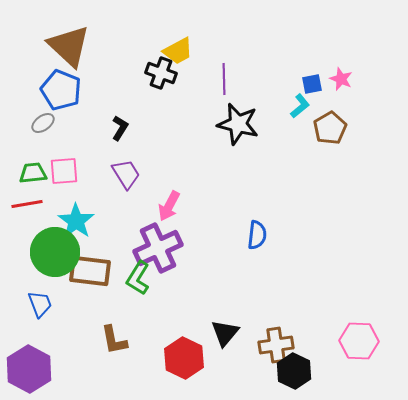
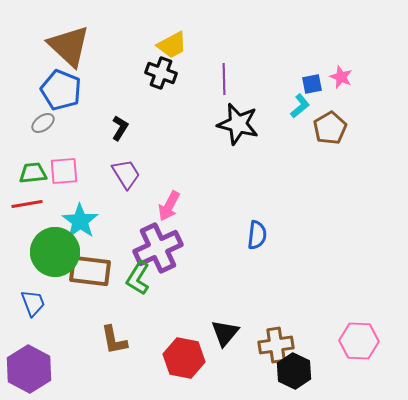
yellow trapezoid: moved 6 px left, 6 px up
pink star: moved 2 px up
cyan star: moved 4 px right
blue trapezoid: moved 7 px left, 1 px up
red hexagon: rotated 15 degrees counterclockwise
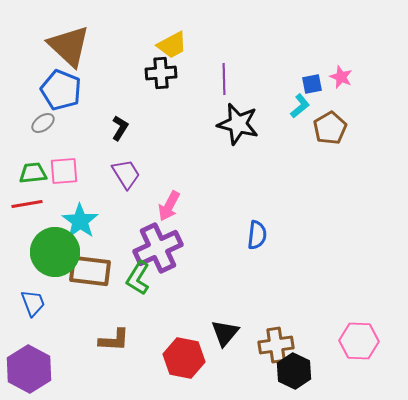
black cross: rotated 24 degrees counterclockwise
brown L-shape: rotated 76 degrees counterclockwise
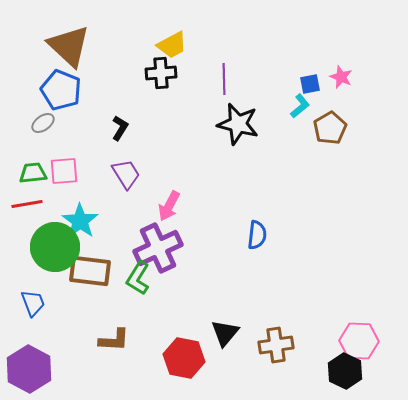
blue square: moved 2 px left
green circle: moved 5 px up
black hexagon: moved 51 px right
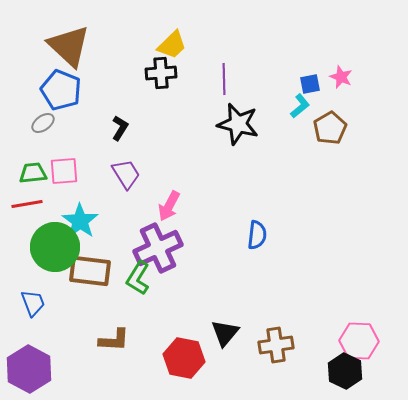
yellow trapezoid: rotated 16 degrees counterclockwise
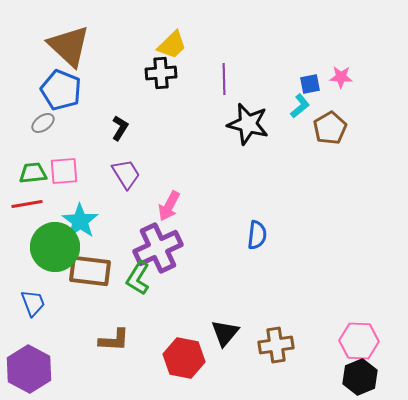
pink star: rotated 20 degrees counterclockwise
black star: moved 10 px right
black hexagon: moved 15 px right, 6 px down; rotated 12 degrees clockwise
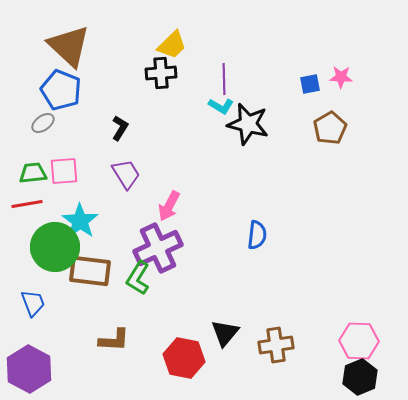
cyan L-shape: moved 79 px left; rotated 70 degrees clockwise
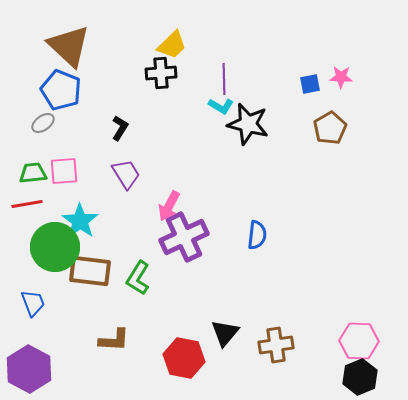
purple cross: moved 26 px right, 11 px up
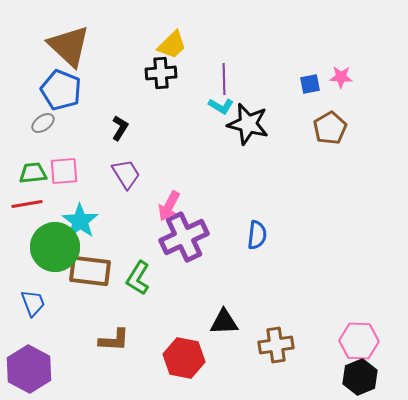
black triangle: moved 1 px left, 11 px up; rotated 48 degrees clockwise
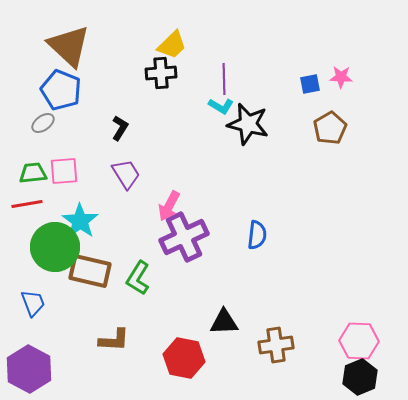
brown rectangle: rotated 6 degrees clockwise
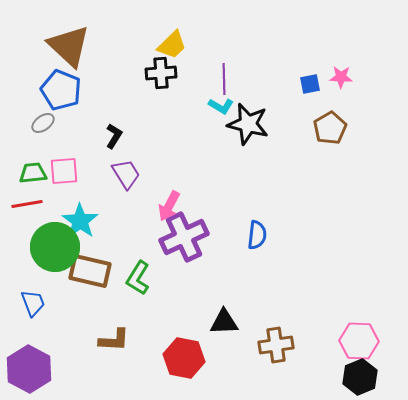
black L-shape: moved 6 px left, 8 px down
